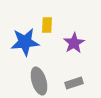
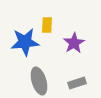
gray rectangle: moved 3 px right
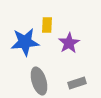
purple star: moved 5 px left
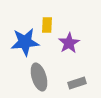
gray ellipse: moved 4 px up
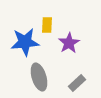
gray rectangle: rotated 24 degrees counterclockwise
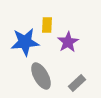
purple star: moved 1 px left, 1 px up
gray ellipse: moved 2 px right, 1 px up; rotated 12 degrees counterclockwise
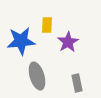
blue star: moved 4 px left, 1 px up
gray ellipse: moved 4 px left; rotated 12 degrees clockwise
gray rectangle: rotated 60 degrees counterclockwise
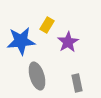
yellow rectangle: rotated 28 degrees clockwise
